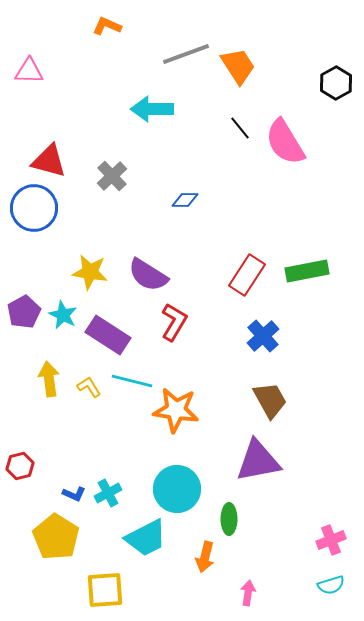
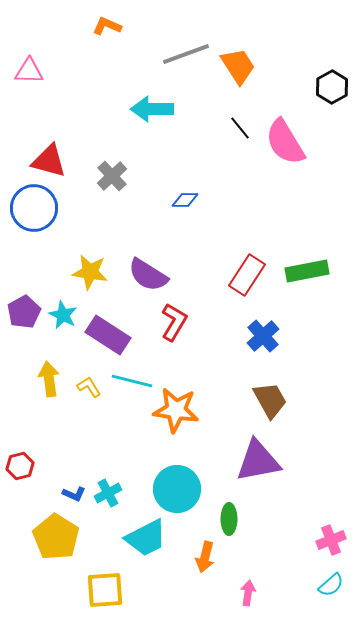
black hexagon: moved 4 px left, 4 px down
cyan semicircle: rotated 24 degrees counterclockwise
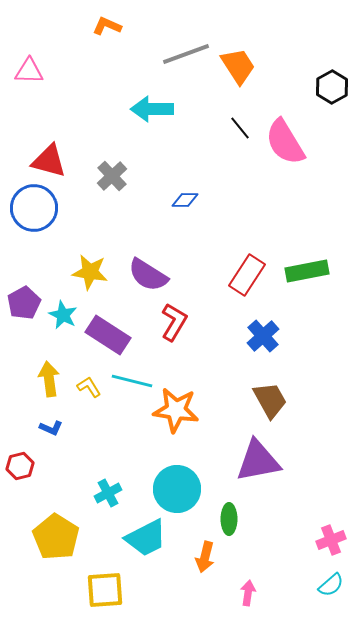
purple pentagon: moved 9 px up
blue L-shape: moved 23 px left, 66 px up
